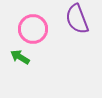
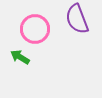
pink circle: moved 2 px right
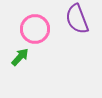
green arrow: rotated 102 degrees clockwise
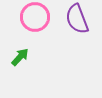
pink circle: moved 12 px up
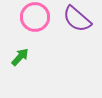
purple semicircle: rotated 28 degrees counterclockwise
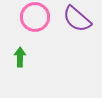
green arrow: rotated 42 degrees counterclockwise
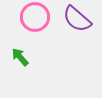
green arrow: rotated 42 degrees counterclockwise
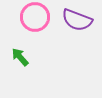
purple semicircle: moved 1 px down; rotated 20 degrees counterclockwise
